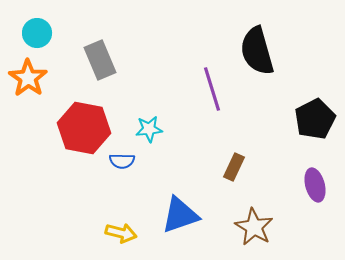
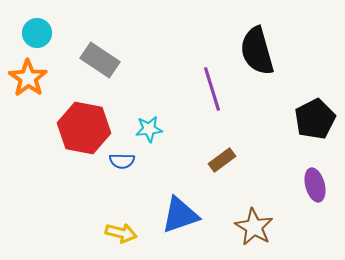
gray rectangle: rotated 33 degrees counterclockwise
brown rectangle: moved 12 px left, 7 px up; rotated 28 degrees clockwise
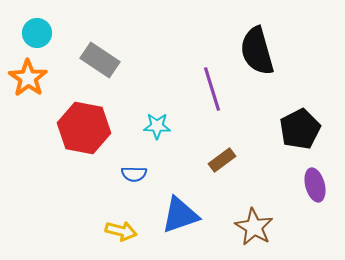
black pentagon: moved 15 px left, 10 px down
cyan star: moved 8 px right, 3 px up; rotated 8 degrees clockwise
blue semicircle: moved 12 px right, 13 px down
yellow arrow: moved 2 px up
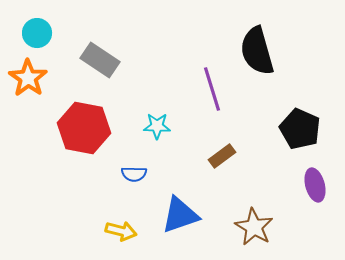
black pentagon: rotated 21 degrees counterclockwise
brown rectangle: moved 4 px up
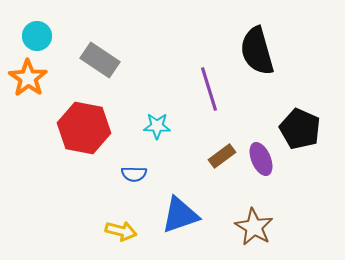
cyan circle: moved 3 px down
purple line: moved 3 px left
purple ellipse: moved 54 px left, 26 px up; rotated 8 degrees counterclockwise
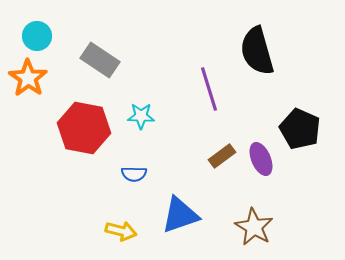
cyan star: moved 16 px left, 10 px up
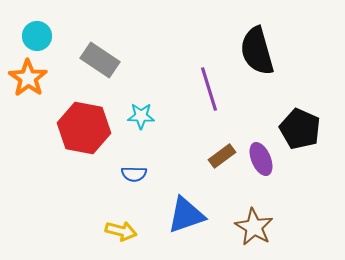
blue triangle: moved 6 px right
